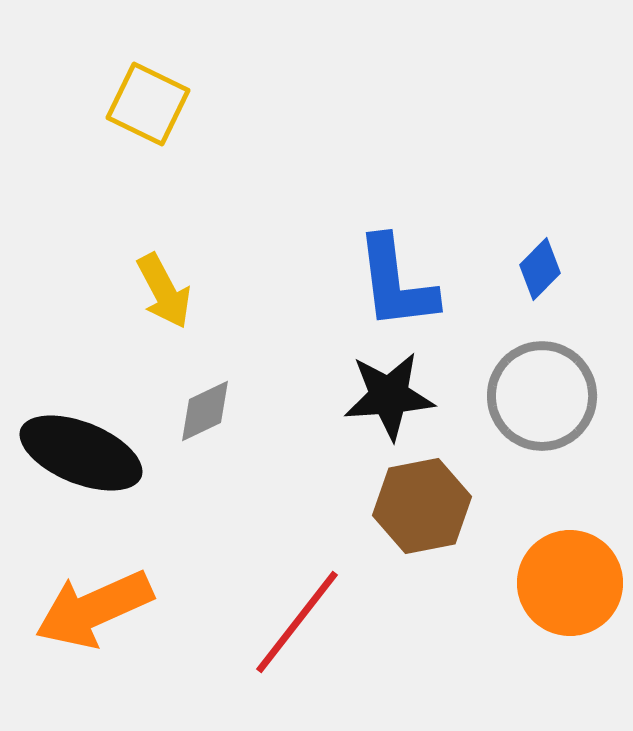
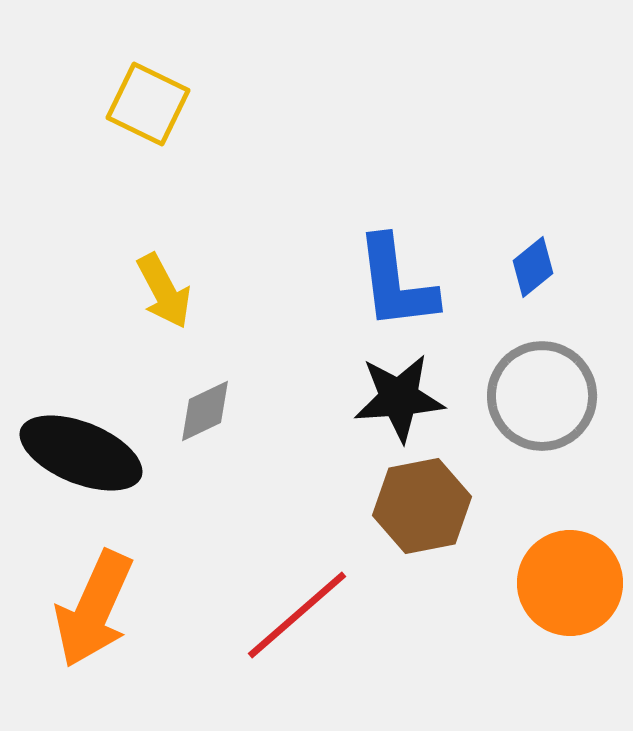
blue diamond: moved 7 px left, 2 px up; rotated 6 degrees clockwise
black star: moved 10 px right, 2 px down
orange arrow: rotated 42 degrees counterclockwise
red line: moved 7 px up; rotated 11 degrees clockwise
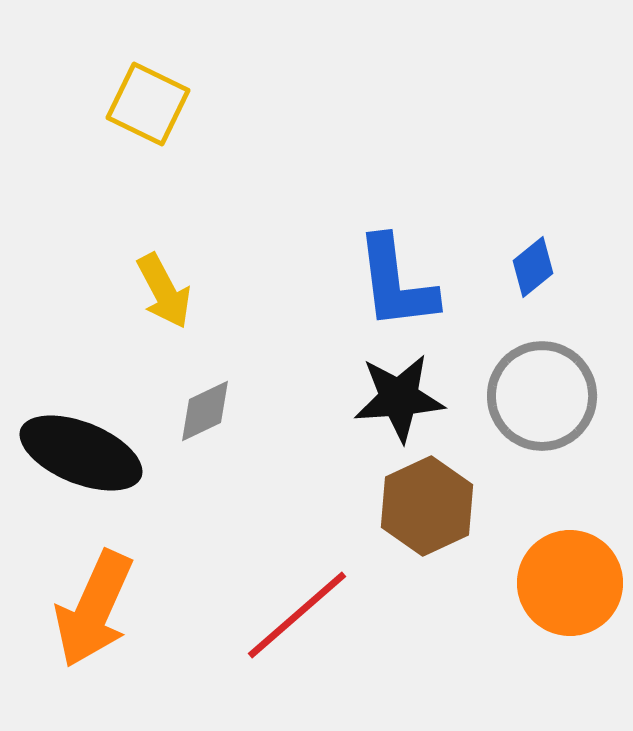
brown hexagon: moved 5 px right; rotated 14 degrees counterclockwise
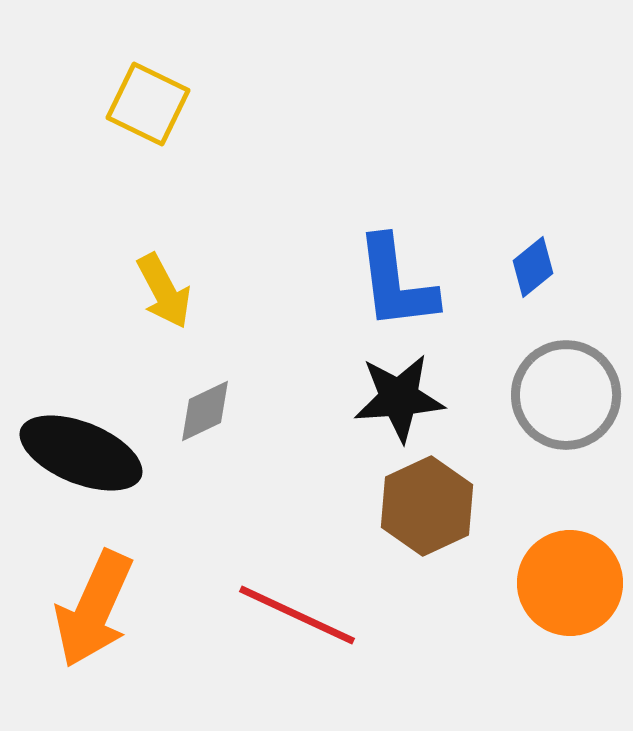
gray circle: moved 24 px right, 1 px up
red line: rotated 66 degrees clockwise
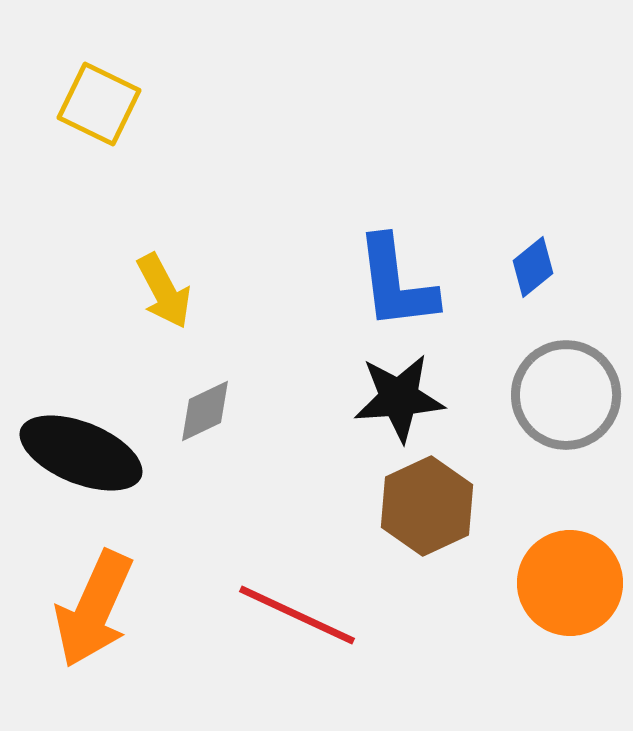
yellow square: moved 49 px left
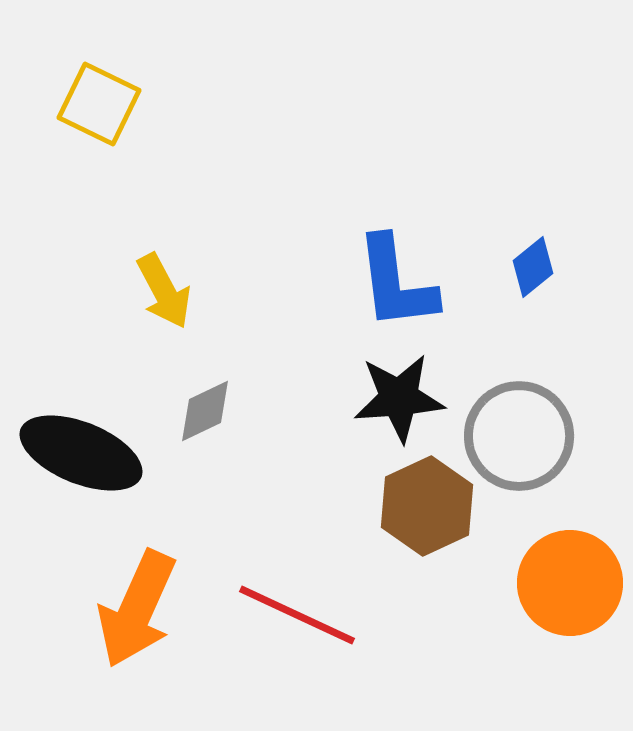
gray circle: moved 47 px left, 41 px down
orange arrow: moved 43 px right
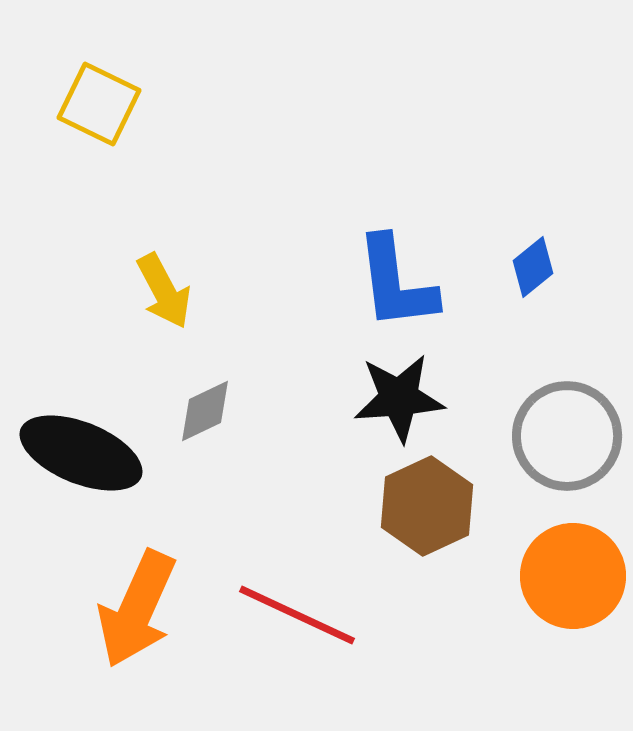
gray circle: moved 48 px right
orange circle: moved 3 px right, 7 px up
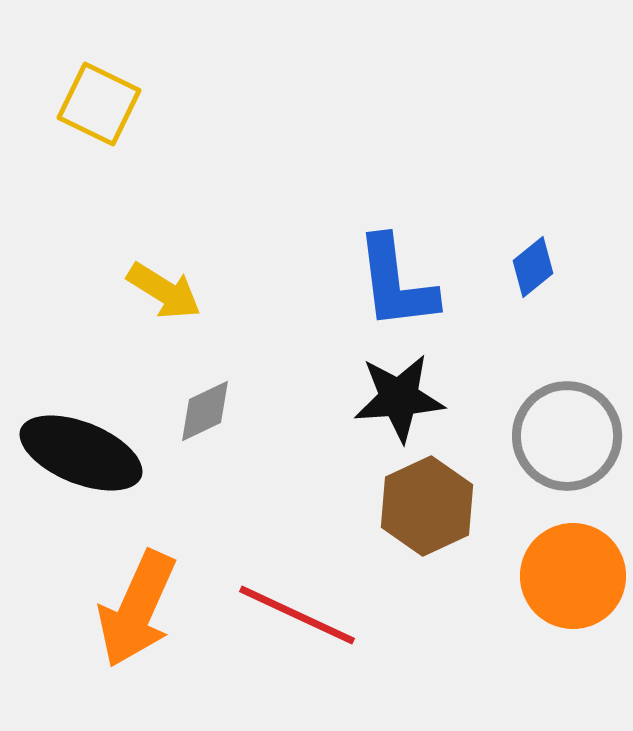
yellow arrow: rotated 30 degrees counterclockwise
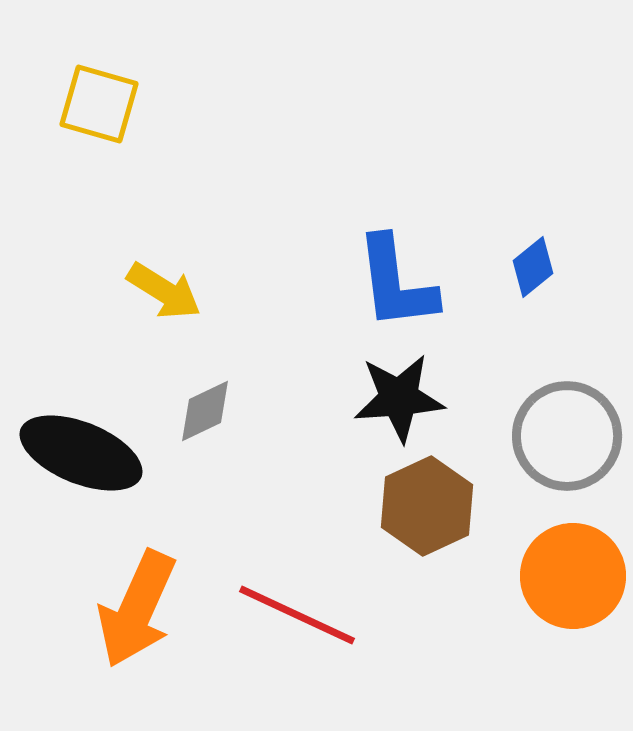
yellow square: rotated 10 degrees counterclockwise
